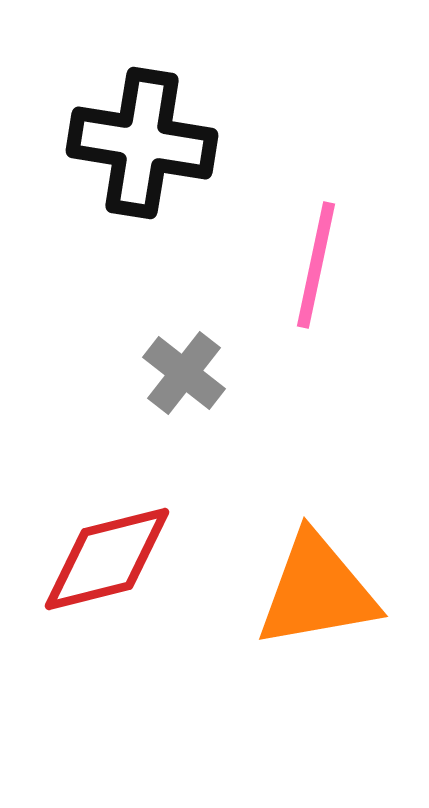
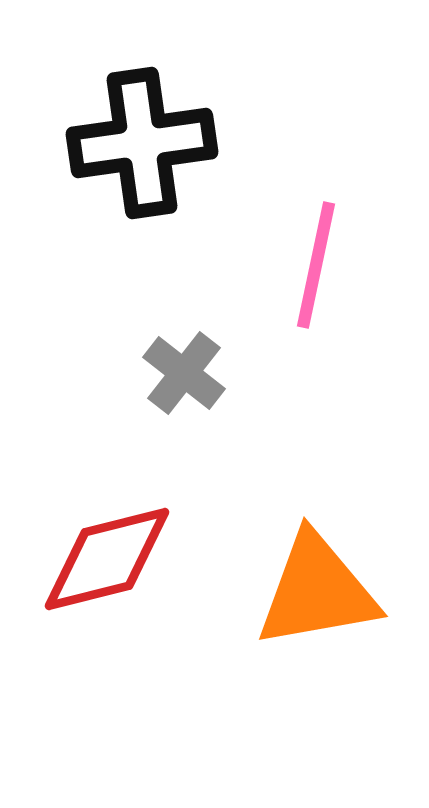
black cross: rotated 17 degrees counterclockwise
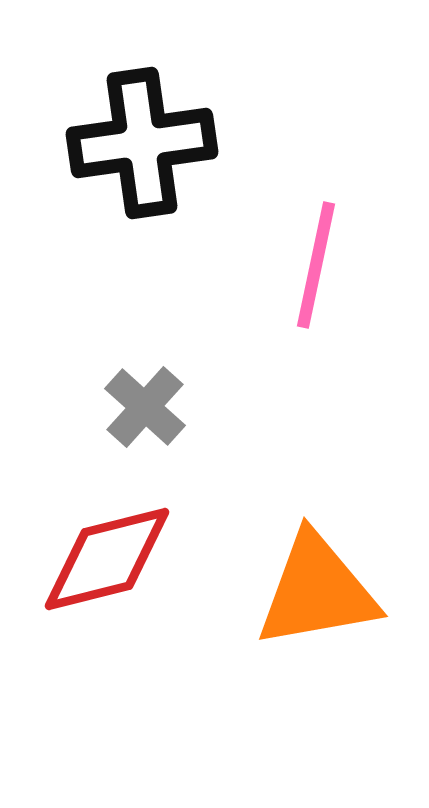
gray cross: moved 39 px left, 34 px down; rotated 4 degrees clockwise
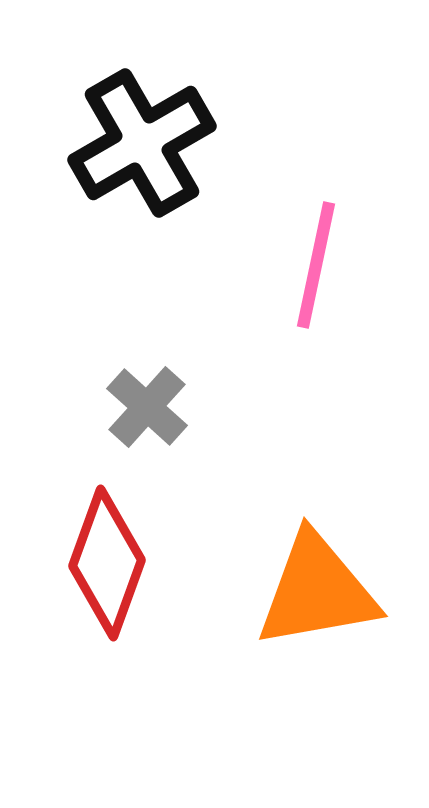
black cross: rotated 22 degrees counterclockwise
gray cross: moved 2 px right
red diamond: moved 4 px down; rotated 56 degrees counterclockwise
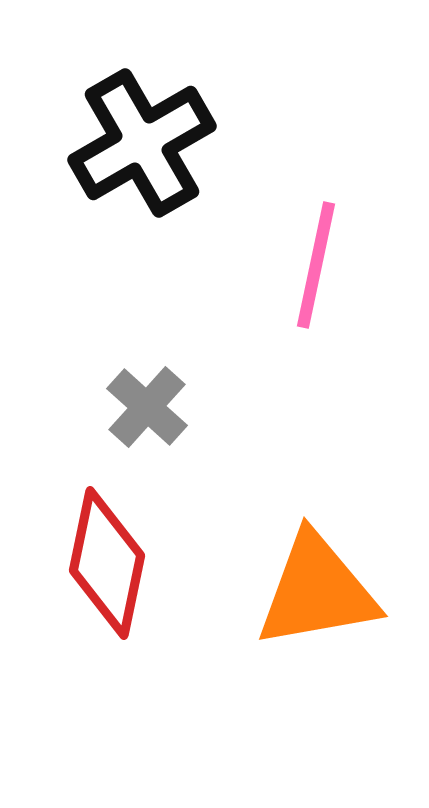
red diamond: rotated 8 degrees counterclockwise
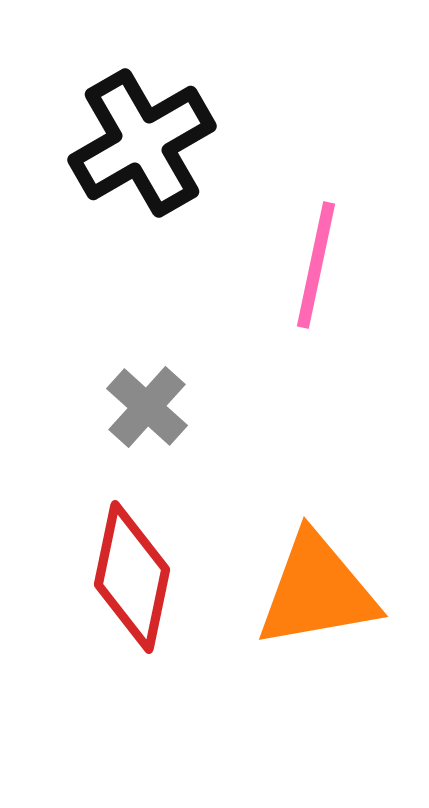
red diamond: moved 25 px right, 14 px down
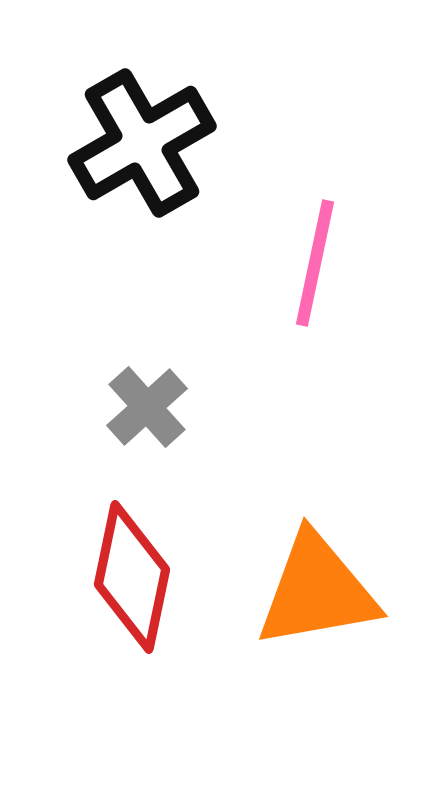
pink line: moved 1 px left, 2 px up
gray cross: rotated 6 degrees clockwise
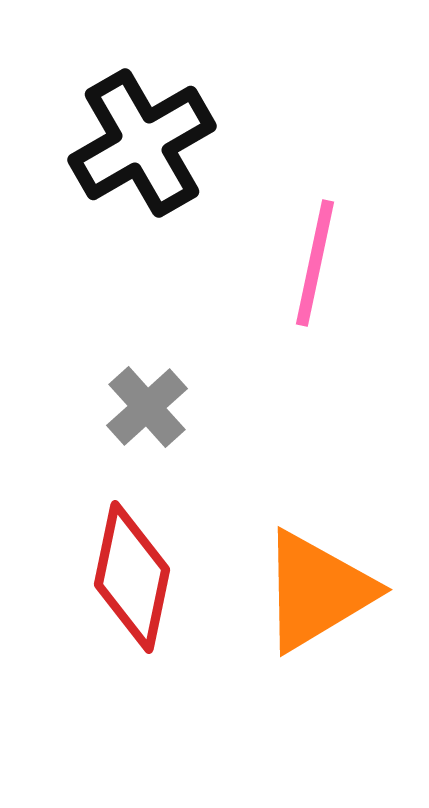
orange triangle: rotated 21 degrees counterclockwise
